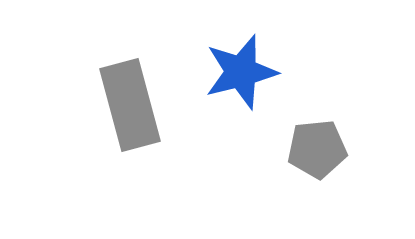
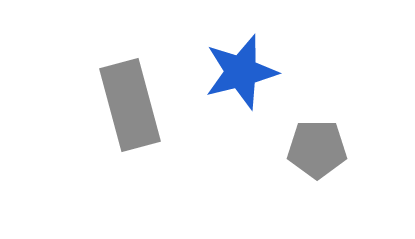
gray pentagon: rotated 6 degrees clockwise
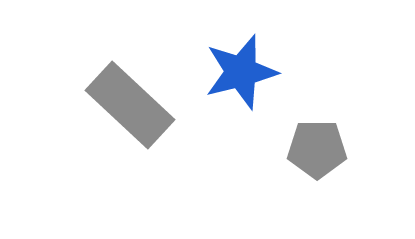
gray rectangle: rotated 32 degrees counterclockwise
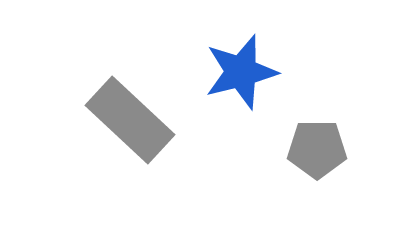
gray rectangle: moved 15 px down
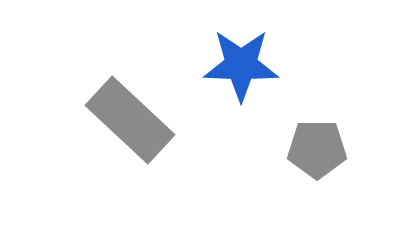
blue star: moved 7 px up; rotated 16 degrees clockwise
